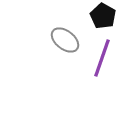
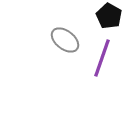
black pentagon: moved 6 px right
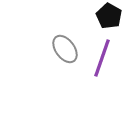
gray ellipse: moved 9 px down; rotated 16 degrees clockwise
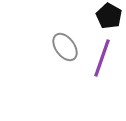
gray ellipse: moved 2 px up
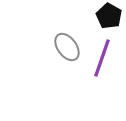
gray ellipse: moved 2 px right
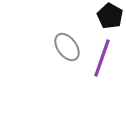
black pentagon: moved 1 px right
